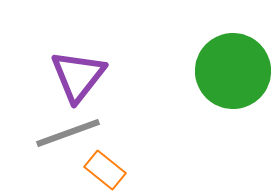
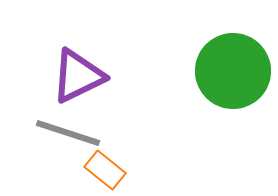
purple triangle: rotated 26 degrees clockwise
gray line: rotated 38 degrees clockwise
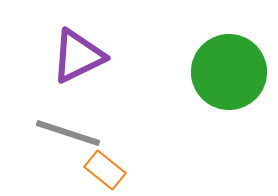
green circle: moved 4 px left, 1 px down
purple triangle: moved 20 px up
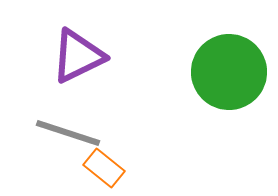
orange rectangle: moved 1 px left, 2 px up
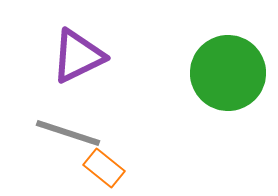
green circle: moved 1 px left, 1 px down
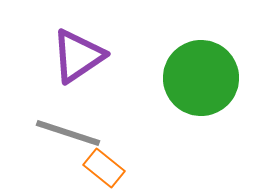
purple triangle: rotated 8 degrees counterclockwise
green circle: moved 27 px left, 5 px down
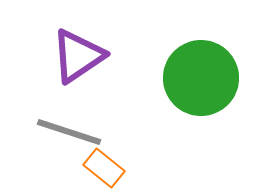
gray line: moved 1 px right, 1 px up
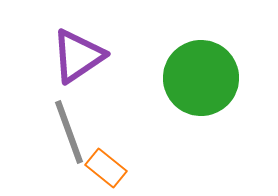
gray line: rotated 52 degrees clockwise
orange rectangle: moved 2 px right
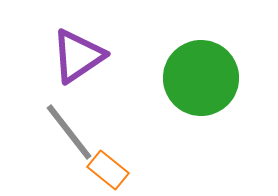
gray line: rotated 18 degrees counterclockwise
orange rectangle: moved 2 px right, 2 px down
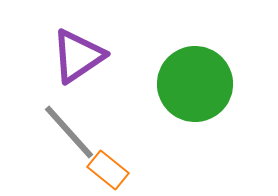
green circle: moved 6 px left, 6 px down
gray line: rotated 4 degrees counterclockwise
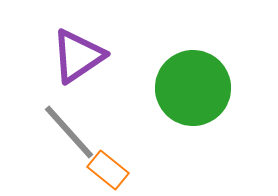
green circle: moved 2 px left, 4 px down
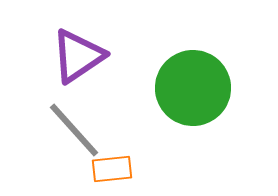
gray line: moved 5 px right, 2 px up
orange rectangle: moved 4 px right, 1 px up; rotated 45 degrees counterclockwise
